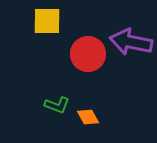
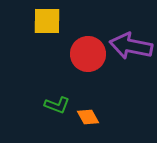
purple arrow: moved 4 px down
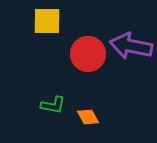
green L-shape: moved 4 px left; rotated 10 degrees counterclockwise
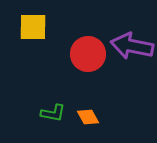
yellow square: moved 14 px left, 6 px down
purple arrow: moved 1 px right
green L-shape: moved 8 px down
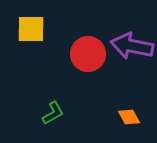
yellow square: moved 2 px left, 2 px down
green L-shape: rotated 40 degrees counterclockwise
orange diamond: moved 41 px right
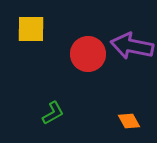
orange diamond: moved 4 px down
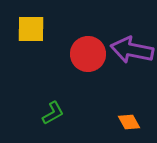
purple arrow: moved 4 px down
orange diamond: moved 1 px down
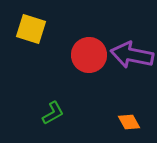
yellow square: rotated 16 degrees clockwise
purple arrow: moved 5 px down
red circle: moved 1 px right, 1 px down
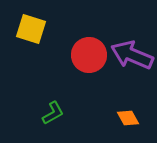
purple arrow: rotated 12 degrees clockwise
orange diamond: moved 1 px left, 4 px up
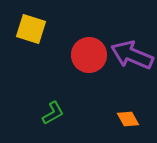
orange diamond: moved 1 px down
